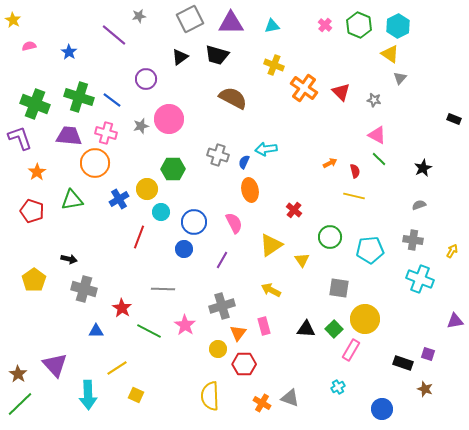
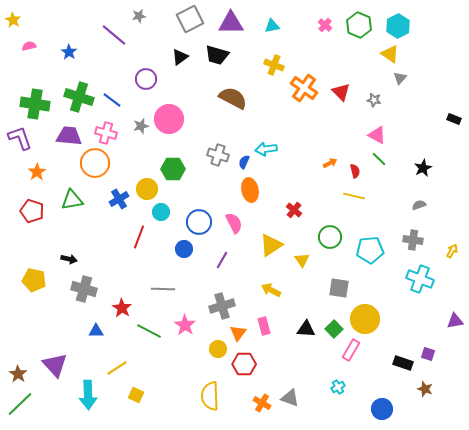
green cross at (35, 104): rotated 12 degrees counterclockwise
blue circle at (194, 222): moved 5 px right
yellow pentagon at (34, 280): rotated 25 degrees counterclockwise
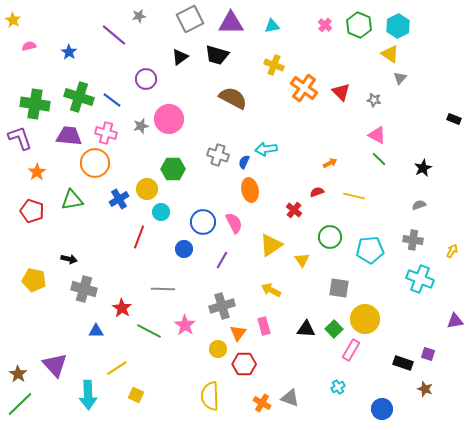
red semicircle at (355, 171): moved 38 px left, 21 px down; rotated 96 degrees counterclockwise
blue circle at (199, 222): moved 4 px right
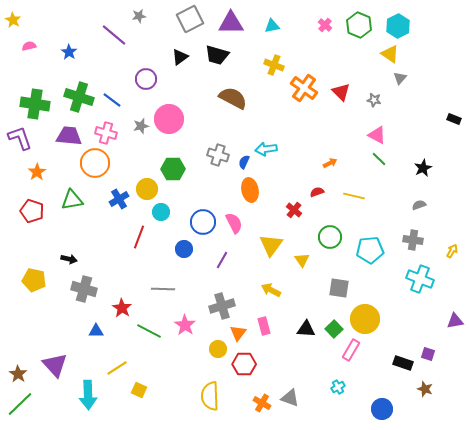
yellow triangle at (271, 245): rotated 20 degrees counterclockwise
yellow square at (136, 395): moved 3 px right, 5 px up
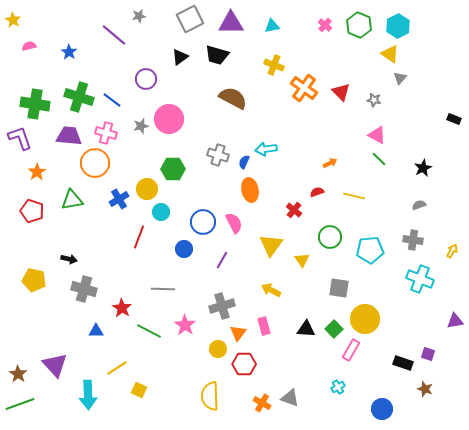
green line at (20, 404): rotated 24 degrees clockwise
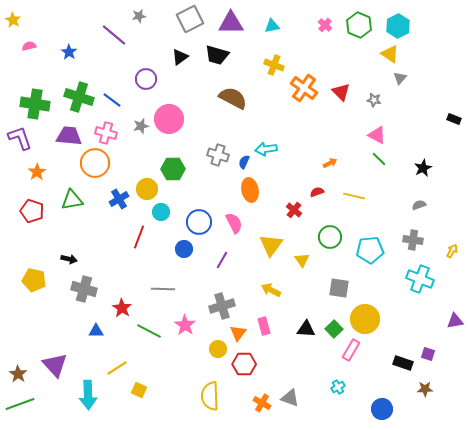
blue circle at (203, 222): moved 4 px left
brown star at (425, 389): rotated 21 degrees counterclockwise
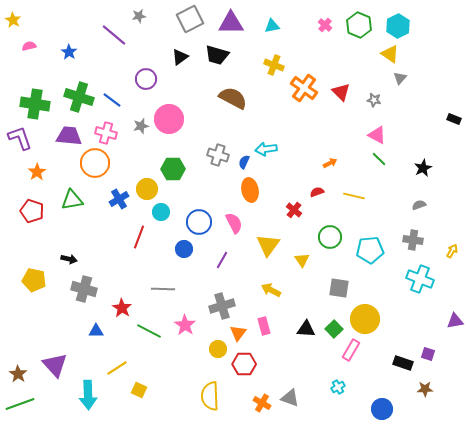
yellow triangle at (271, 245): moved 3 px left
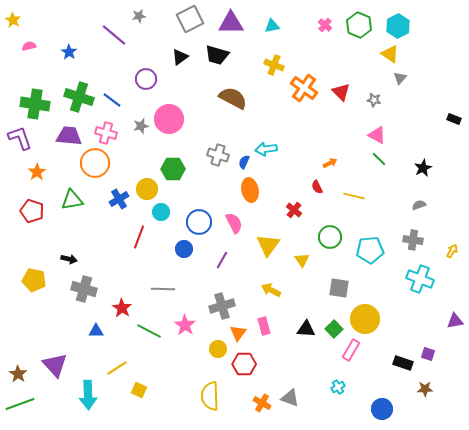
red semicircle at (317, 192): moved 5 px up; rotated 96 degrees counterclockwise
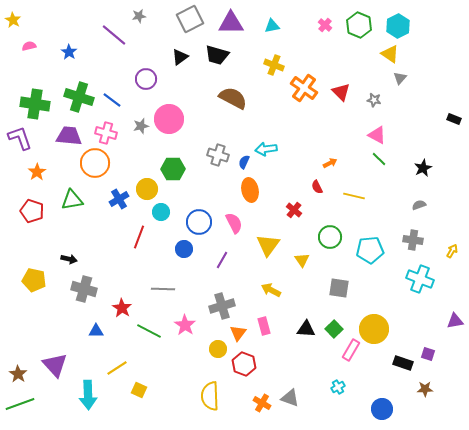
yellow circle at (365, 319): moved 9 px right, 10 px down
red hexagon at (244, 364): rotated 20 degrees clockwise
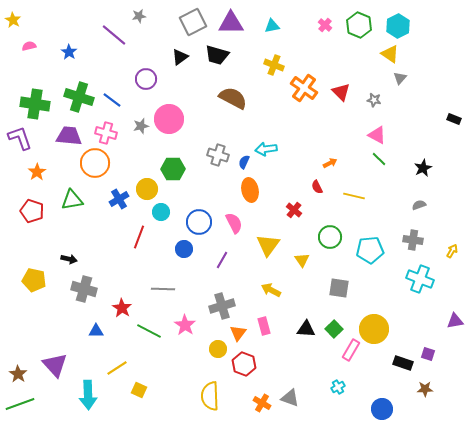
gray square at (190, 19): moved 3 px right, 3 px down
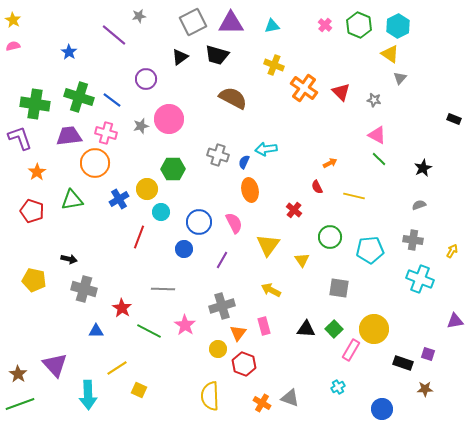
pink semicircle at (29, 46): moved 16 px left
purple trapezoid at (69, 136): rotated 12 degrees counterclockwise
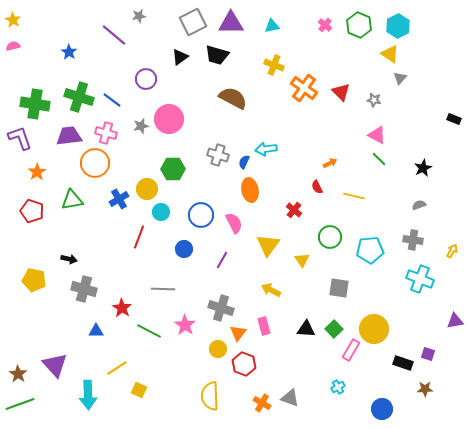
blue circle at (199, 222): moved 2 px right, 7 px up
gray cross at (222, 306): moved 1 px left, 2 px down; rotated 35 degrees clockwise
